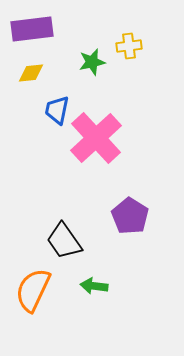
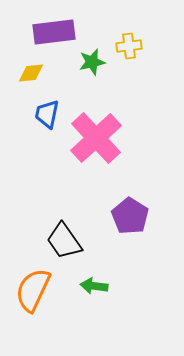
purple rectangle: moved 22 px right, 3 px down
blue trapezoid: moved 10 px left, 4 px down
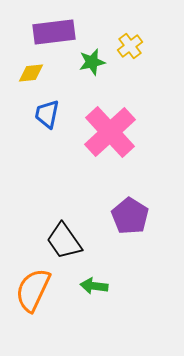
yellow cross: moved 1 px right; rotated 30 degrees counterclockwise
pink cross: moved 14 px right, 6 px up
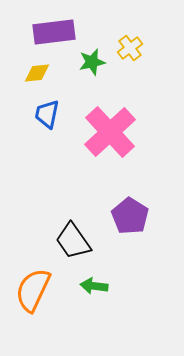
yellow cross: moved 2 px down
yellow diamond: moved 6 px right
black trapezoid: moved 9 px right
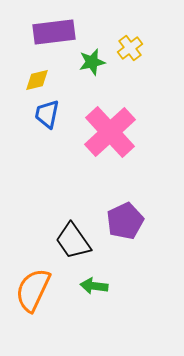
yellow diamond: moved 7 px down; rotated 8 degrees counterclockwise
purple pentagon: moved 5 px left, 5 px down; rotated 15 degrees clockwise
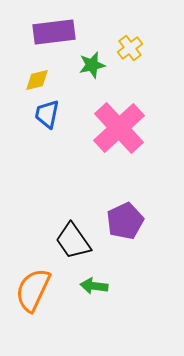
green star: moved 3 px down
pink cross: moved 9 px right, 4 px up
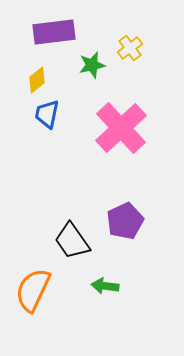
yellow diamond: rotated 24 degrees counterclockwise
pink cross: moved 2 px right
black trapezoid: moved 1 px left
green arrow: moved 11 px right
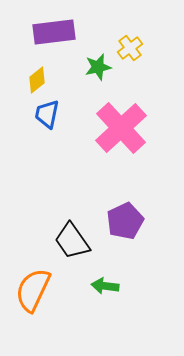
green star: moved 6 px right, 2 px down
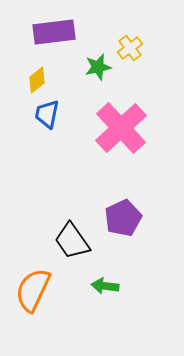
purple pentagon: moved 2 px left, 3 px up
